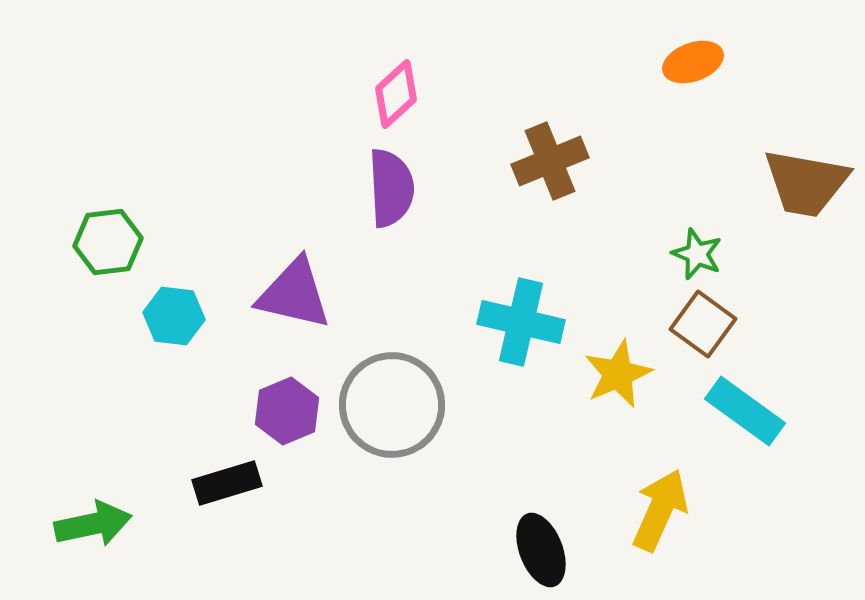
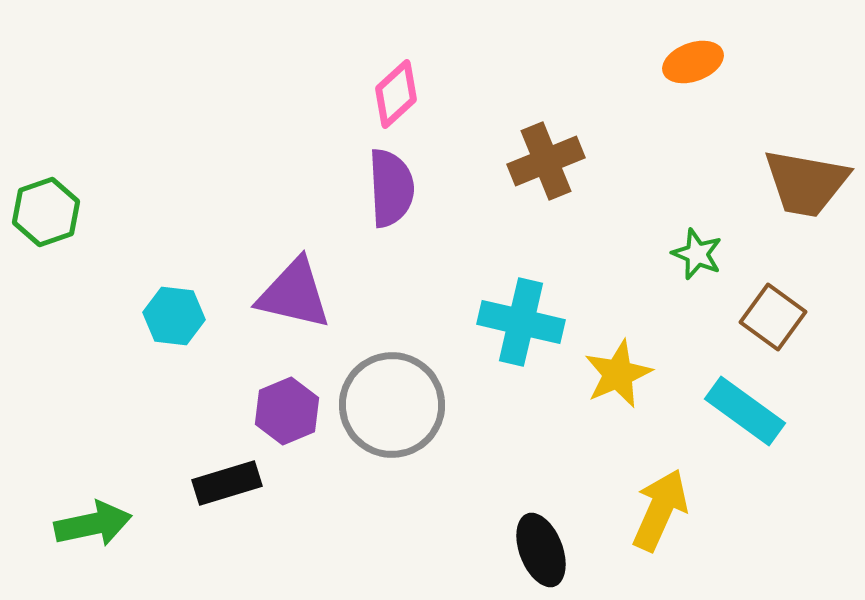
brown cross: moved 4 px left
green hexagon: moved 62 px left, 30 px up; rotated 12 degrees counterclockwise
brown square: moved 70 px right, 7 px up
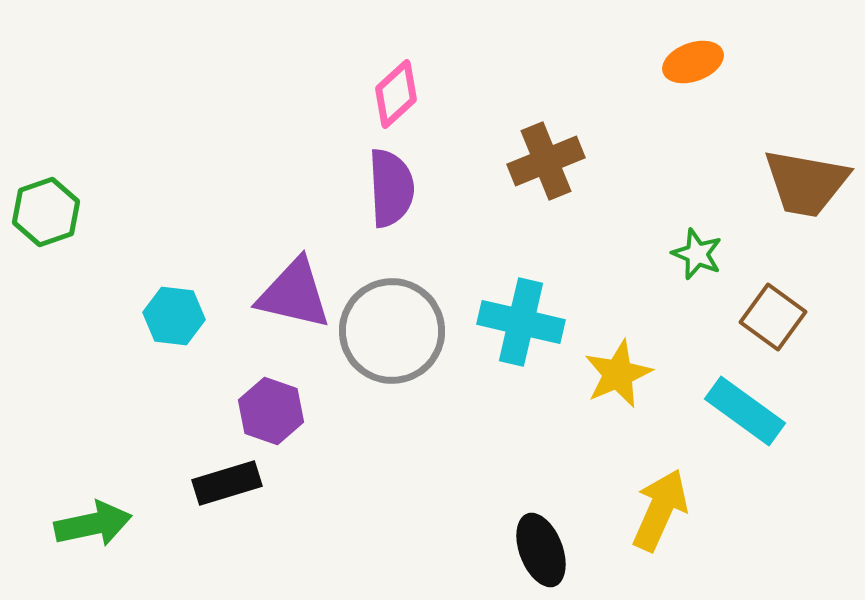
gray circle: moved 74 px up
purple hexagon: moved 16 px left; rotated 18 degrees counterclockwise
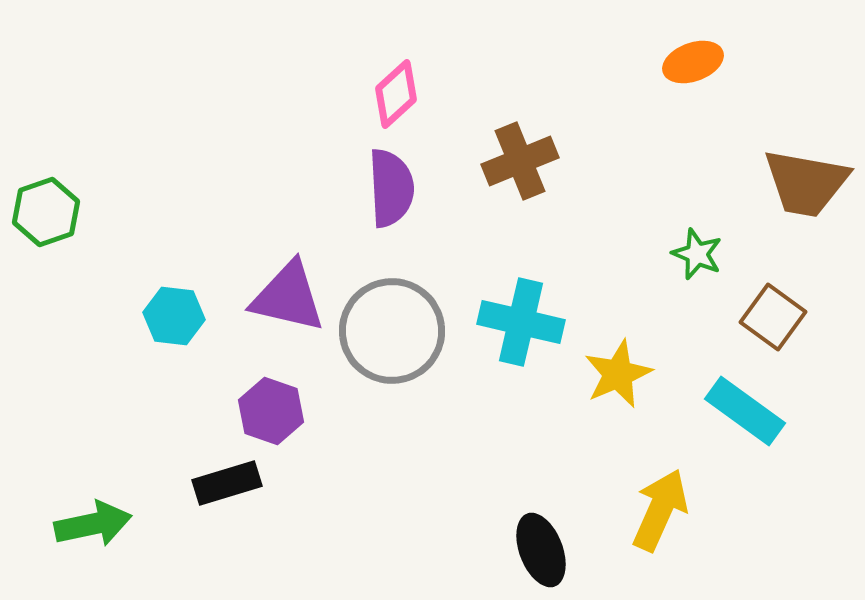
brown cross: moved 26 px left
purple triangle: moved 6 px left, 3 px down
